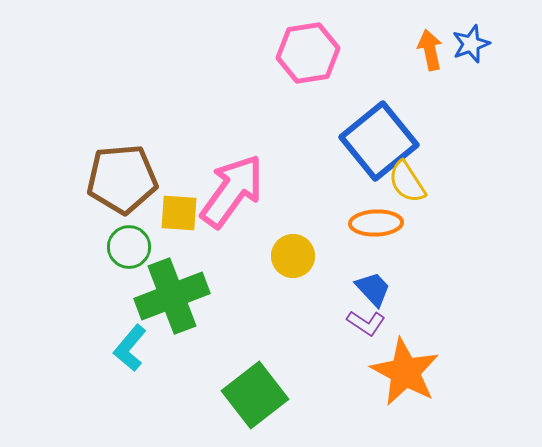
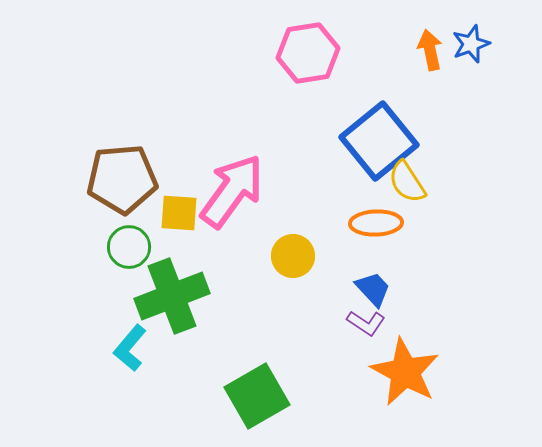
green square: moved 2 px right, 1 px down; rotated 8 degrees clockwise
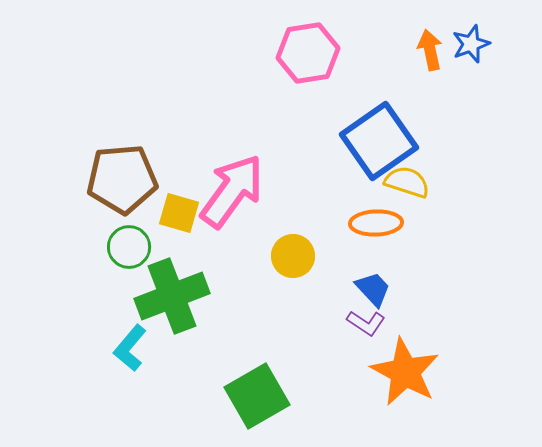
blue square: rotated 4 degrees clockwise
yellow semicircle: rotated 141 degrees clockwise
yellow square: rotated 12 degrees clockwise
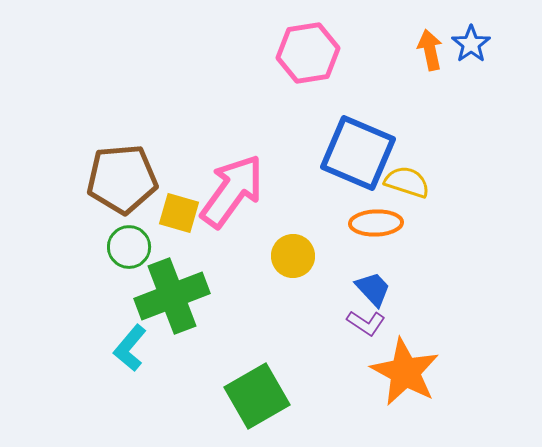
blue star: rotated 15 degrees counterclockwise
blue square: moved 21 px left, 12 px down; rotated 32 degrees counterclockwise
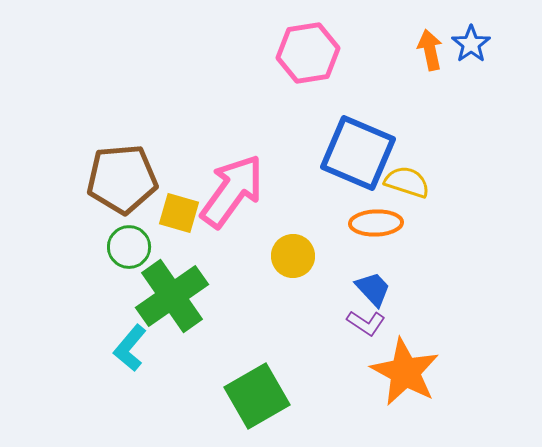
green cross: rotated 14 degrees counterclockwise
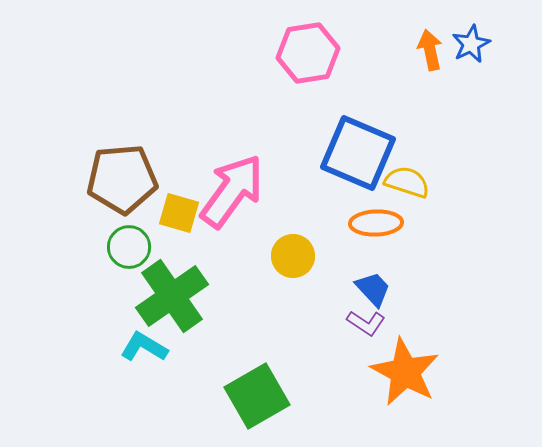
blue star: rotated 9 degrees clockwise
cyan L-shape: moved 14 px right, 1 px up; rotated 81 degrees clockwise
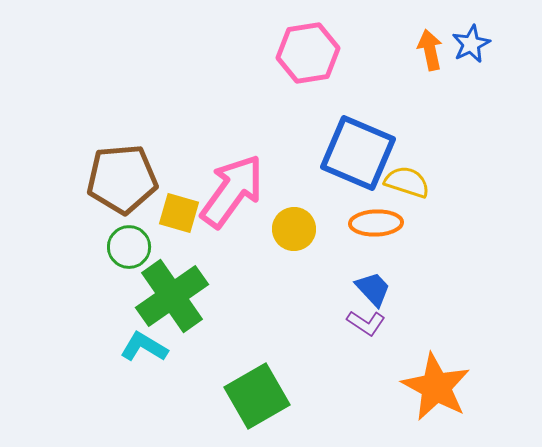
yellow circle: moved 1 px right, 27 px up
orange star: moved 31 px right, 15 px down
